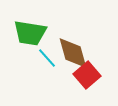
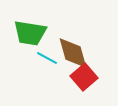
cyan line: rotated 20 degrees counterclockwise
red square: moved 3 px left, 2 px down
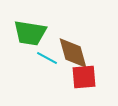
red square: rotated 36 degrees clockwise
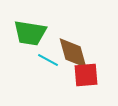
cyan line: moved 1 px right, 2 px down
red square: moved 2 px right, 2 px up
